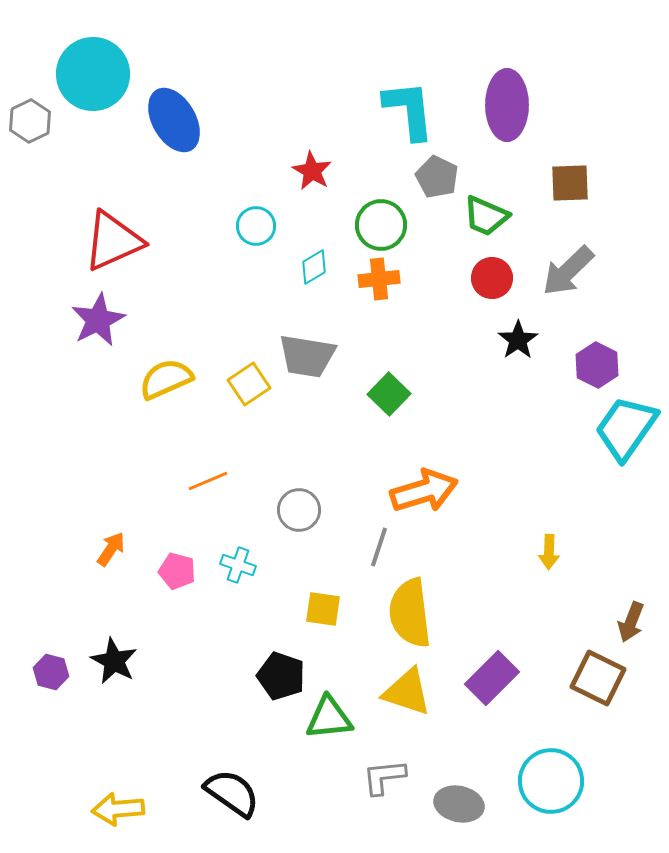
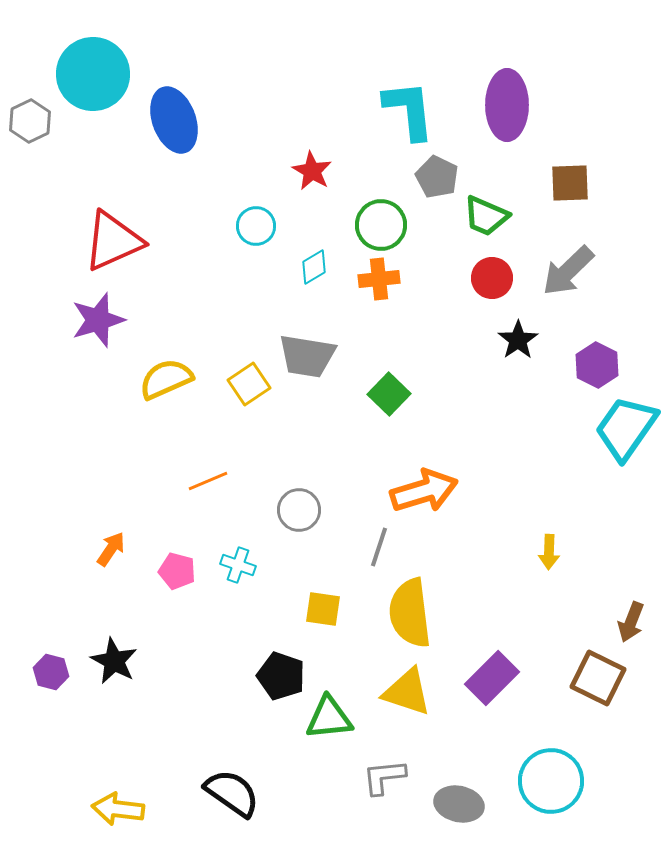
blue ellipse at (174, 120): rotated 10 degrees clockwise
purple star at (98, 320): rotated 10 degrees clockwise
yellow arrow at (118, 809): rotated 12 degrees clockwise
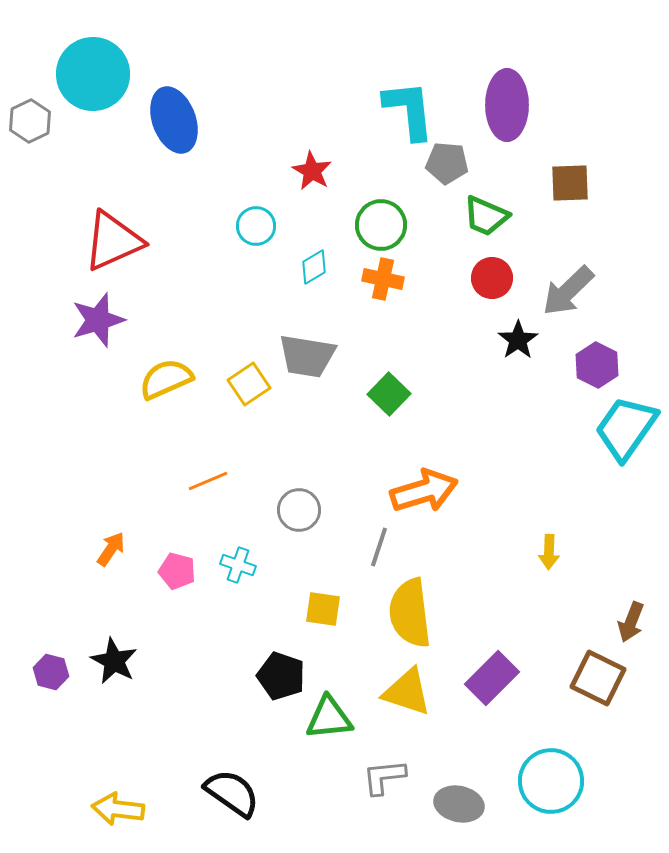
gray pentagon at (437, 177): moved 10 px right, 14 px up; rotated 21 degrees counterclockwise
gray arrow at (568, 271): moved 20 px down
orange cross at (379, 279): moved 4 px right; rotated 18 degrees clockwise
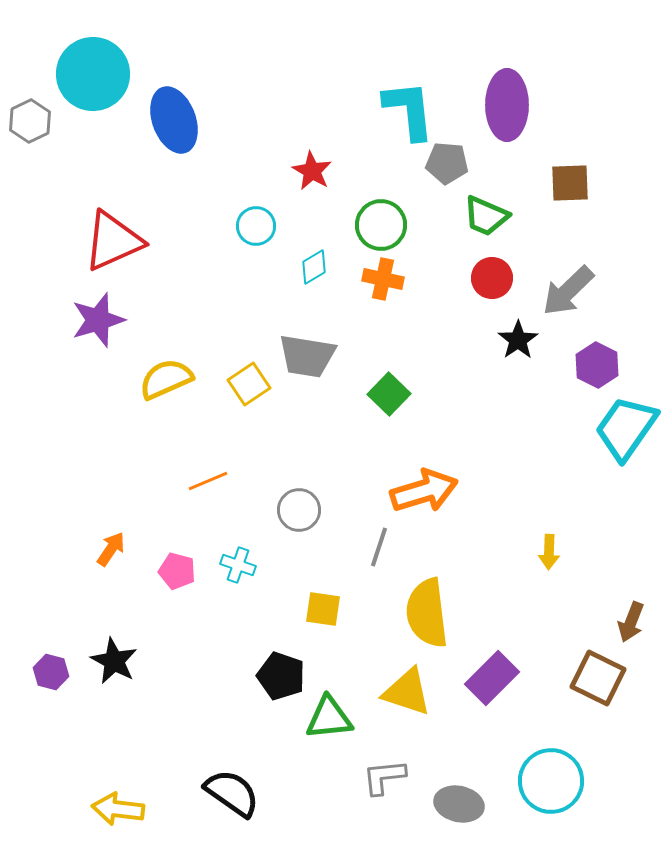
yellow semicircle at (410, 613): moved 17 px right
